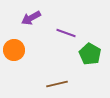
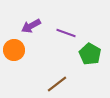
purple arrow: moved 8 px down
brown line: rotated 25 degrees counterclockwise
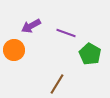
brown line: rotated 20 degrees counterclockwise
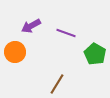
orange circle: moved 1 px right, 2 px down
green pentagon: moved 5 px right
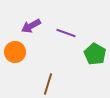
brown line: moved 9 px left; rotated 15 degrees counterclockwise
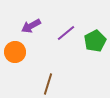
purple line: rotated 60 degrees counterclockwise
green pentagon: moved 13 px up; rotated 15 degrees clockwise
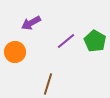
purple arrow: moved 3 px up
purple line: moved 8 px down
green pentagon: rotated 15 degrees counterclockwise
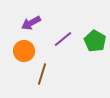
purple line: moved 3 px left, 2 px up
orange circle: moved 9 px right, 1 px up
brown line: moved 6 px left, 10 px up
